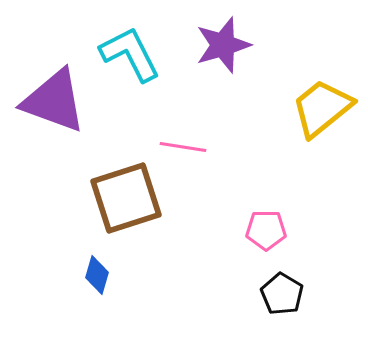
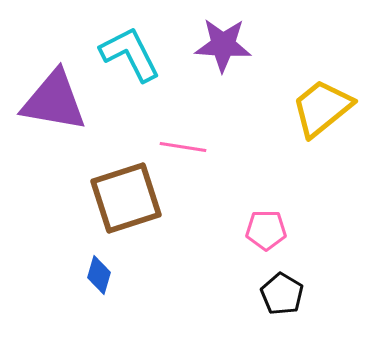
purple star: rotated 20 degrees clockwise
purple triangle: rotated 10 degrees counterclockwise
blue diamond: moved 2 px right
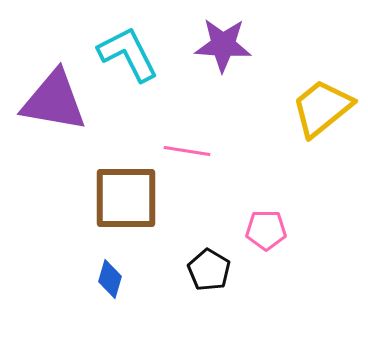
cyan L-shape: moved 2 px left
pink line: moved 4 px right, 4 px down
brown square: rotated 18 degrees clockwise
blue diamond: moved 11 px right, 4 px down
black pentagon: moved 73 px left, 24 px up
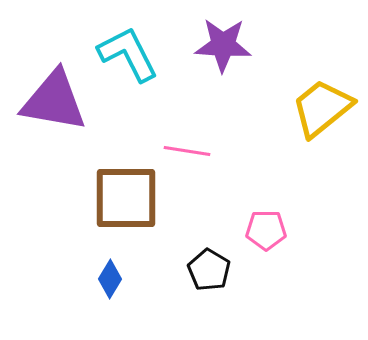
blue diamond: rotated 15 degrees clockwise
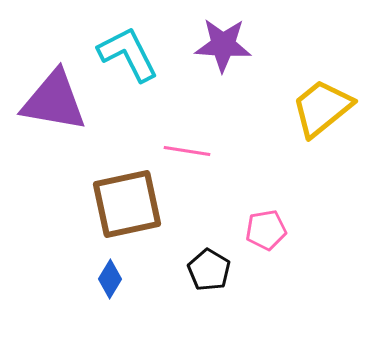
brown square: moved 1 px right, 6 px down; rotated 12 degrees counterclockwise
pink pentagon: rotated 9 degrees counterclockwise
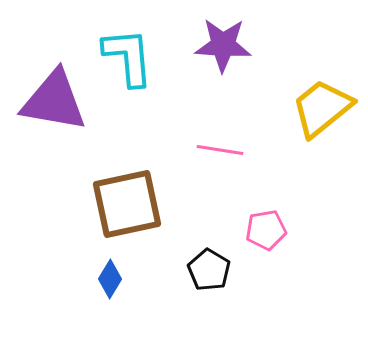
cyan L-shape: moved 3 px down; rotated 22 degrees clockwise
pink line: moved 33 px right, 1 px up
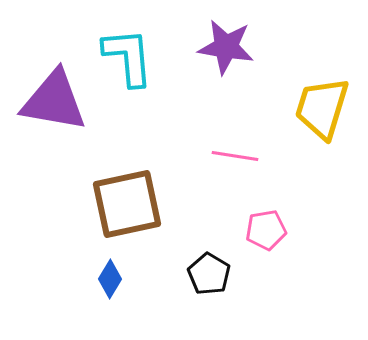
purple star: moved 3 px right, 2 px down; rotated 6 degrees clockwise
yellow trapezoid: rotated 34 degrees counterclockwise
pink line: moved 15 px right, 6 px down
black pentagon: moved 4 px down
